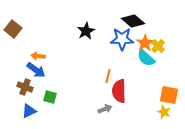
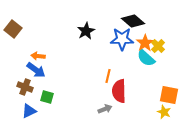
green square: moved 3 px left
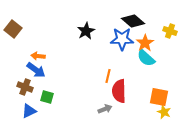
yellow cross: moved 12 px right, 15 px up; rotated 24 degrees counterclockwise
orange square: moved 10 px left, 2 px down
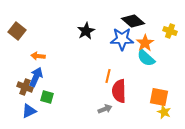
brown square: moved 4 px right, 2 px down
blue arrow: moved 7 px down; rotated 102 degrees counterclockwise
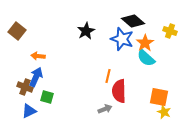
blue star: rotated 20 degrees clockwise
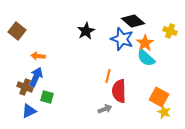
orange square: rotated 18 degrees clockwise
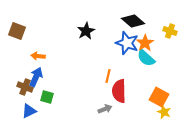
brown square: rotated 18 degrees counterclockwise
blue star: moved 5 px right, 4 px down
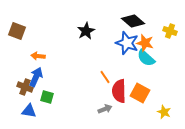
orange star: rotated 24 degrees counterclockwise
orange line: moved 3 px left, 1 px down; rotated 48 degrees counterclockwise
orange square: moved 19 px left, 4 px up
blue triangle: rotated 35 degrees clockwise
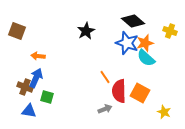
orange star: rotated 30 degrees counterclockwise
blue arrow: moved 1 px down
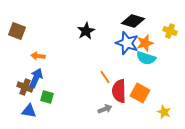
black diamond: rotated 25 degrees counterclockwise
cyan semicircle: rotated 24 degrees counterclockwise
